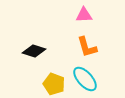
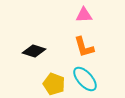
orange L-shape: moved 3 px left
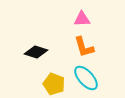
pink triangle: moved 2 px left, 4 px down
black diamond: moved 2 px right, 1 px down
cyan ellipse: moved 1 px right, 1 px up
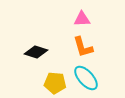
orange L-shape: moved 1 px left
yellow pentagon: moved 1 px right, 1 px up; rotated 15 degrees counterclockwise
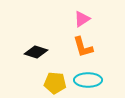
pink triangle: rotated 30 degrees counterclockwise
cyan ellipse: moved 2 px right, 2 px down; rotated 48 degrees counterclockwise
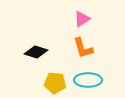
orange L-shape: moved 1 px down
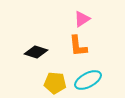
orange L-shape: moved 5 px left, 2 px up; rotated 10 degrees clockwise
cyan ellipse: rotated 28 degrees counterclockwise
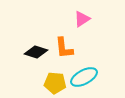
orange L-shape: moved 14 px left, 2 px down
cyan ellipse: moved 4 px left, 3 px up
